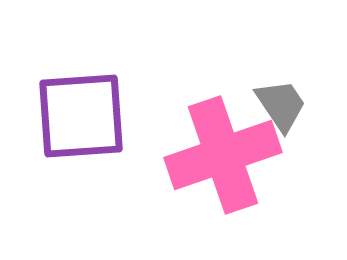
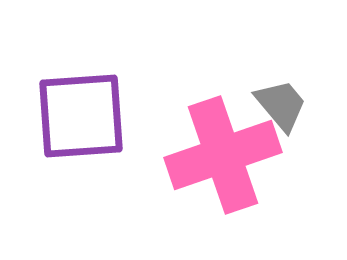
gray trapezoid: rotated 6 degrees counterclockwise
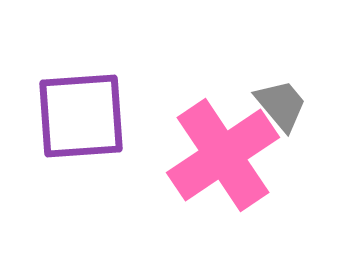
pink cross: rotated 15 degrees counterclockwise
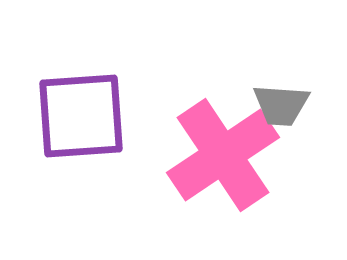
gray trapezoid: rotated 134 degrees clockwise
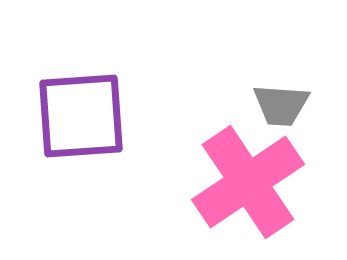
pink cross: moved 25 px right, 27 px down
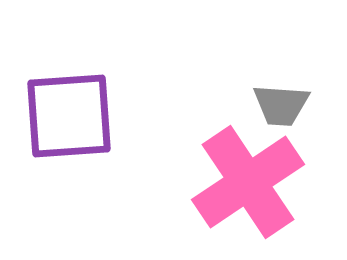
purple square: moved 12 px left
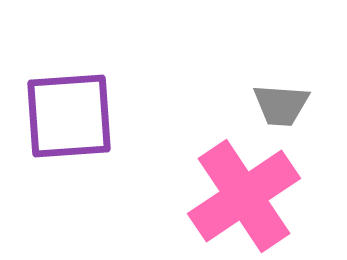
pink cross: moved 4 px left, 14 px down
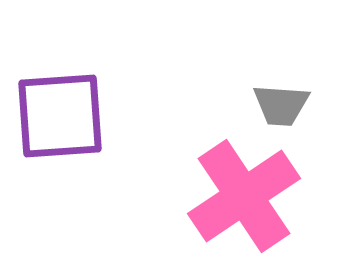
purple square: moved 9 px left
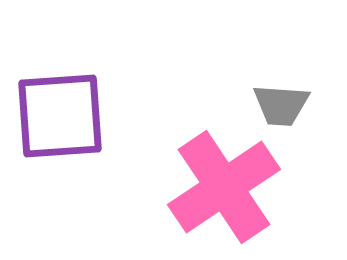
pink cross: moved 20 px left, 9 px up
